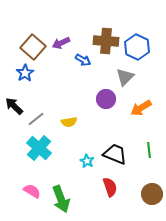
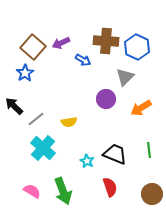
cyan cross: moved 4 px right
green arrow: moved 2 px right, 8 px up
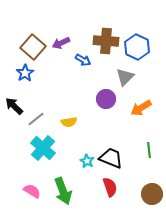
black trapezoid: moved 4 px left, 4 px down
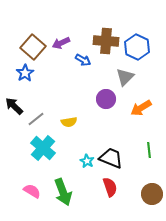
green arrow: moved 1 px down
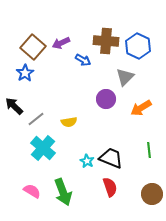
blue hexagon: moved 1 px right, 1 px up
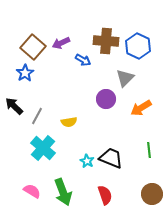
gray triangle: moved 1 px down
gray line: moved 1 px right, 3 px up; rotated 24 degrees counterclockwise
red semicircle: moved 5 px left, 8 px down
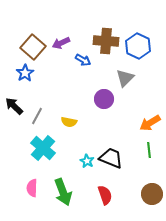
purple circle: moved 2 px left
orange arrow: moved 9 px right, 15 px down
yellow semicircle: rotated 21 degrees clockwise
pink semicircle: moved 3 px up; rotated 120 degrees counterclockwise
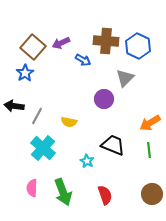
black arrow: rotated 36 degrees counterclockwise
black trapezoid: moved 2 px right, 13 px up
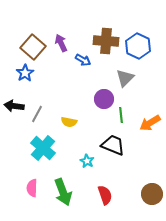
purple arrow: rotated 90 degrees clockwise
gray line: moved 2 px up
green line: moved 28 px left, 35 px up
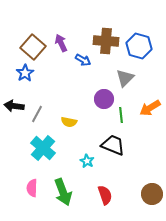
blue hexagon: moved 1 px right; rotated 10 degrees counterclockwise
orange arrow: moved 15 px up
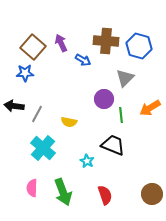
blue star: rotated 30 degrees clockwise
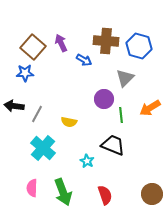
blue arrow: moved 1 px right
